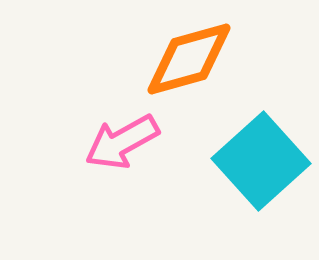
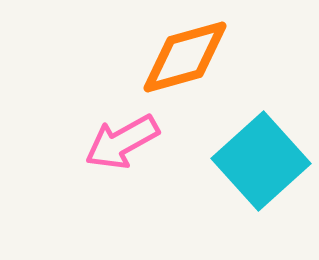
orange diamond: moved 4 px left, 2 px up
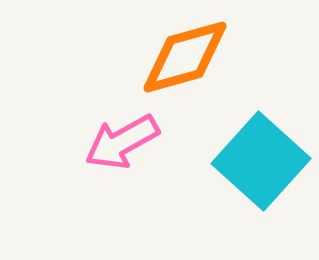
cyan square: rotated 6 degrees counterclockwise
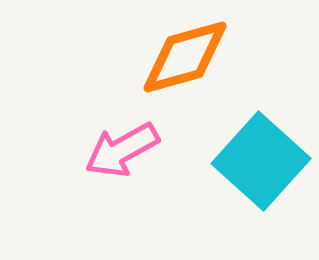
pink arrow: moved 8 px down
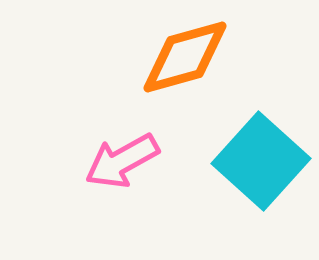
pink arrow: moved 11 px down
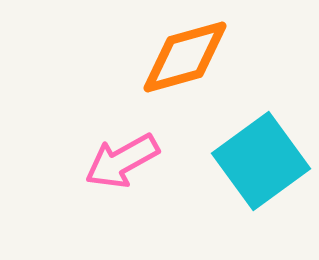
cyan square: rotated 12 degrees clockwise
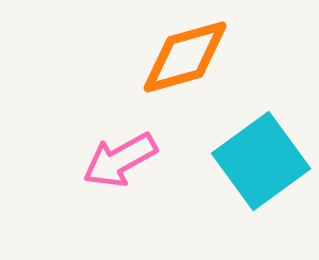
pink arrow: moved 2 px left, 1 px up
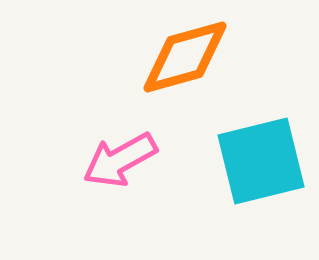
cyan square: rotated 22 degrees clockwise
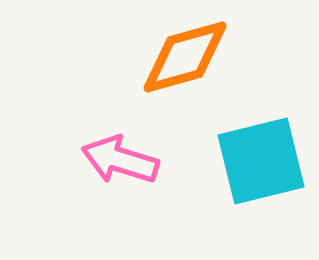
pink arrow: rotated 46 degrees clockwise
